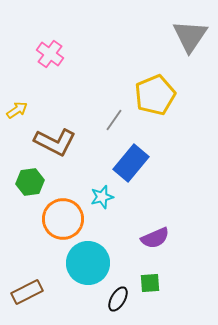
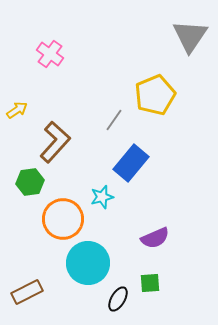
brown L-shape: rotated 75 degrees counterclockwise
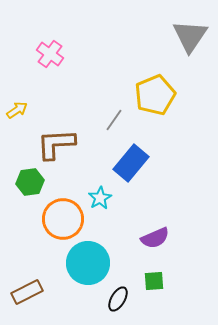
brown L-shape: moved 1 px right, 2 px down; rotated 135 degrees counterclockwise
cyan star: moved 2 px left, 1 px down; rotated 15 degrees counterclockwise
green square: moved 4 px right, 2 px up
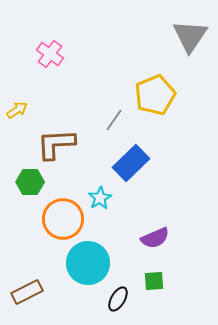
blue rectangle: rotated 6 degrees clockwise
green hexagon: rotated 8 degrees clockwise
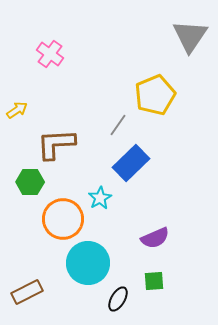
gray line: moved 4 px right, 5 px down
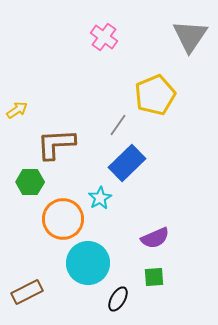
pink cross: moved 54 px right, 17 px up
blue rectangle: moved 4 px left
green square: moved 4 px up
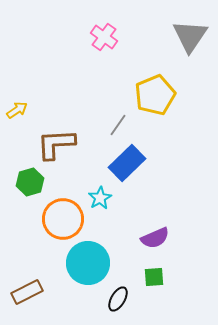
green hexagon: rotated 16 degrees counterclockwise
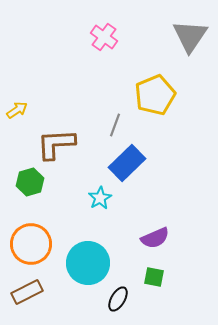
gray line: moved 3 px left; rotated 15 degrees counterclockwise
orange circle: moved 32 px left, 25 px down
green square: rotated 15 degrees clockwise
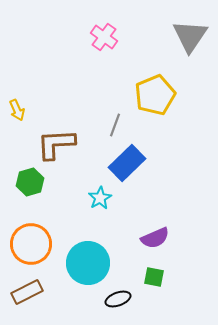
yellow arrow: rotated 100 degrees clockwise
black ellipse: rotated 40 degrees clockwise
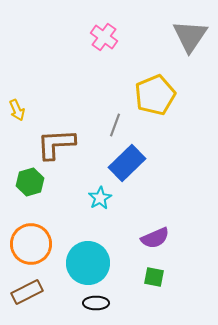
black ellipse: moved 22 px left, 4 px down; rotated 20 degrees clockwise
